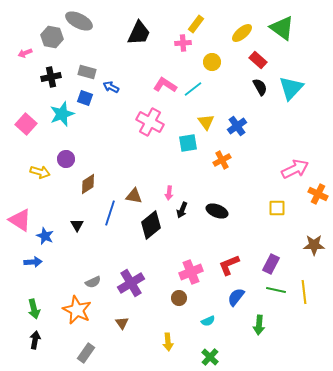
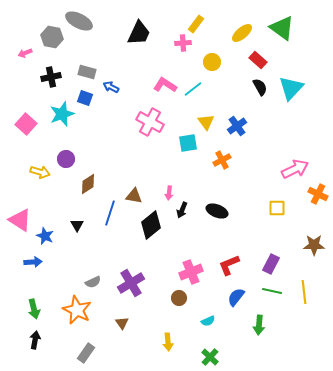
green line at (276, 290): moved 4 px left, 1 px down
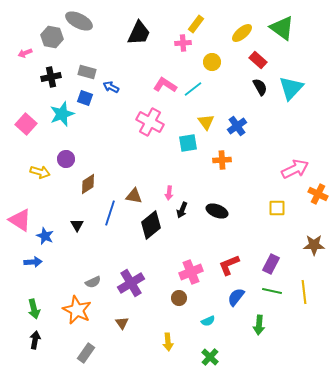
orange cross at (222, 160): rotated 24 degrees clockwise
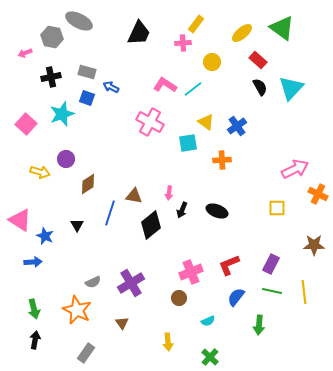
blue square at (85, 98): moved 2 px right
yellow triangle at (206, 122): rotated 18 degrees counterclockwise
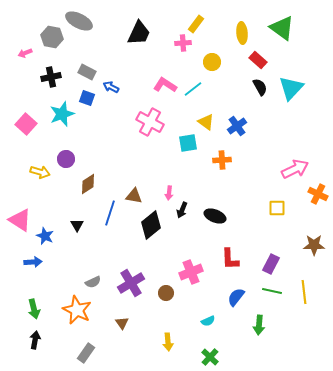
yellow ellipse at (242, 33): rotated 55 degrees counterclockwise
gray rectangle at (87, 72): rotated 12 degrees clockwise
black ellipse at (217, 211): moved 2 px left, 5 px down
red L-shape at (229, 265): moved 1 px right, 6 px up; rotated 70 degrees counterclockwise
brown circle at (179, 298): moved 13 px left, 5 px up
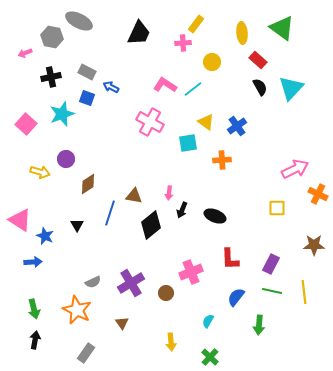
cyan semicircle at (208, 321): rotated 144 degrees clockwise
yellow arrow at (168, 342): moved 3 px right
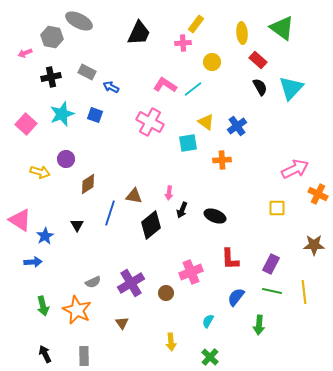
blue square at (87, 98): moved 8 px right, 17 px down
blue star at (45, 236): rotated 18 degrees clockwise
green arrow at (34, 309): moved 9 px right, 3 px up
black arrow at (35, 340): moved 10 px right, 14 px down; rotated 36 degrees counterclockwise
gray rectangle at (86, 353): moved 2 px left, 3 px down; rotated 36 degrees counterclockwise
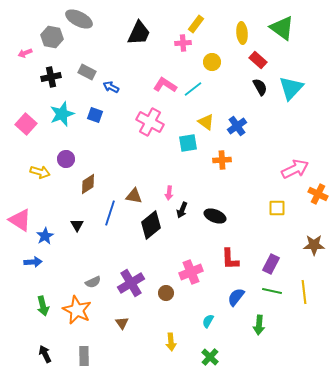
gray ellipse at (79, 21): moved 2 px up
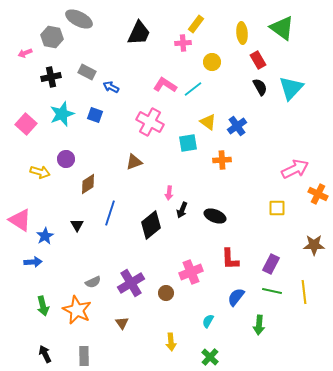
red rectangle at (258, 60): rotated 18 degrees clockwise
yellow triangle at (206, 122): moved 2 px right
brown triangle at (134, 196): moved 34 px up; rotated 30 degrees counterclockwise
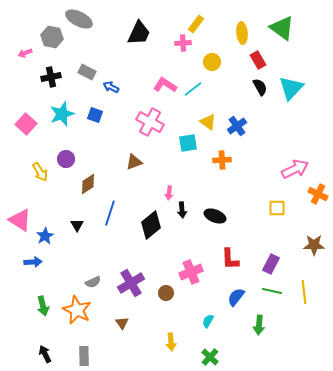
yellow arrow at (40, 172): rotated 42 degrees clockwise
black arrow at (182, 210): rotated 28 degrees counterclockwise
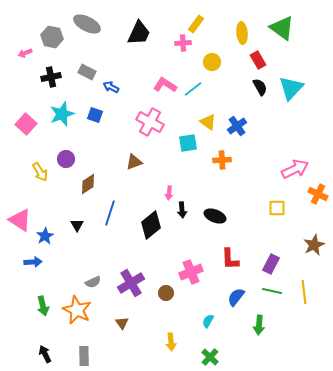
gray ellipse at (79, 19): moved 8 px right, 5 px down
brown star at (314, 245): rotated 25 degrees counterclockwise
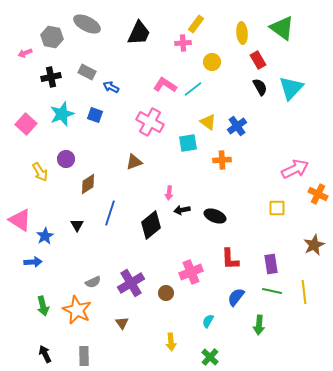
black arrow at (182, 210): rotated 84 degrees clockwise
purple rectangle at (271, 264): rotated 36 degrees counterclockwise
